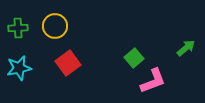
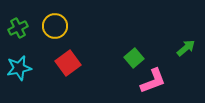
green cross: rotated 24 degrees counterclockwise
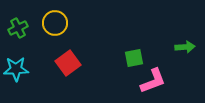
yellow circle: moved 3 px up
green arrow: moved 1 px left, 1 px up; rotated 36 degrees clockwise
green square: rotated 30 degrees clockwise
cyan star: moved 3 px left, 1 px down; rotated 10 degrees clockwise
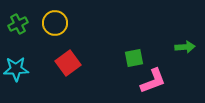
green cross: moved 4 px up
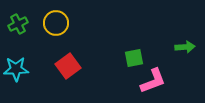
yellow circle: moved 1 px right
red square: moved 3 px down
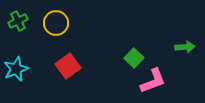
green cross: moved 3 px up
green square: rotated 36 degrees counterclockwise
cyan star: rotated 20 degrees counterclockwise
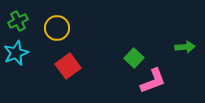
yellow circle: moved 1 px right, 5 px down
cyan star: moved 16 px up
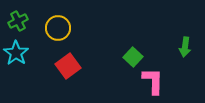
yellow circle: moved 1 px right
green arrow: rotated 102 degrees clockwise
cyan star: rotated 15 degrees counterclockwise
green square: moved 1 px left, 1 px up
pink L-shape: rotated 68 degrees counterclockwise
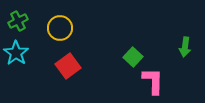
yellow circle: moved 2 px right
